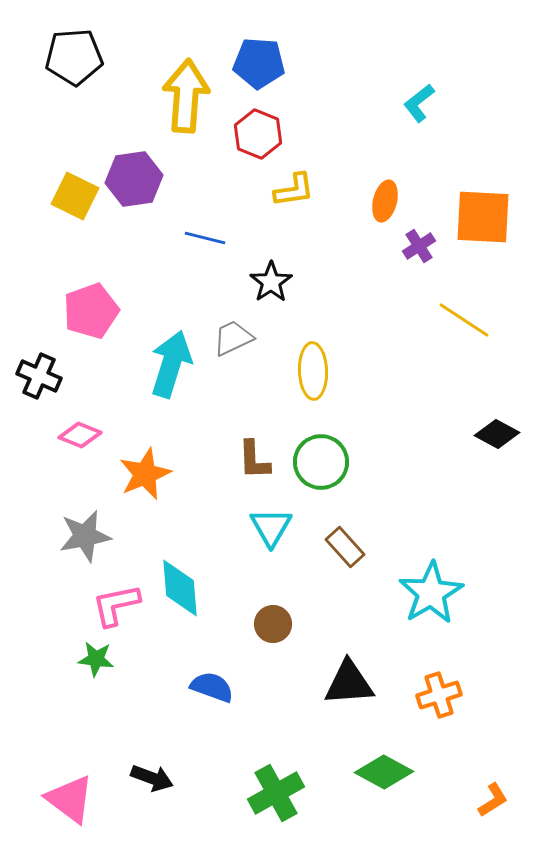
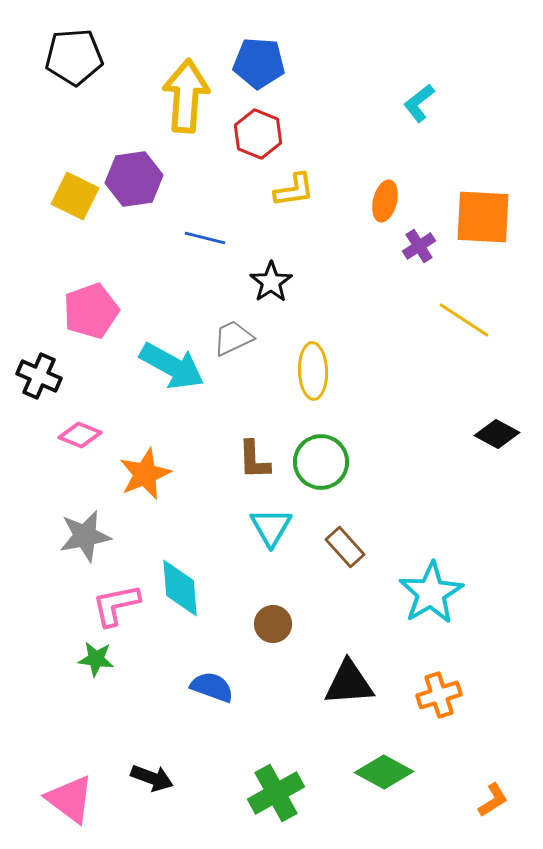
cyan arrow: moved 1 px right, 2 px down; rotated 102 degrees clockwise
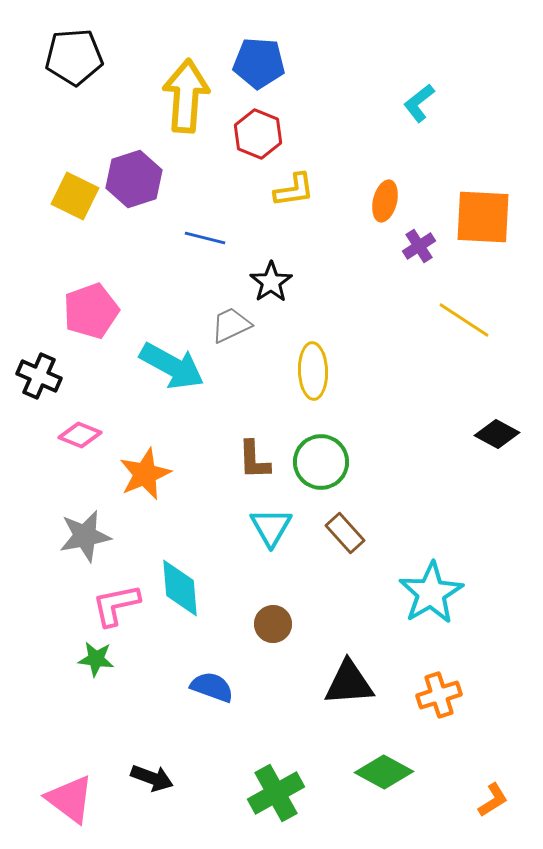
purple hexagon: rotated 10 degrees counterclockwise
gray trapezoid: moved 2 px left, 13 px up
brown rectangle: moved 14 px up
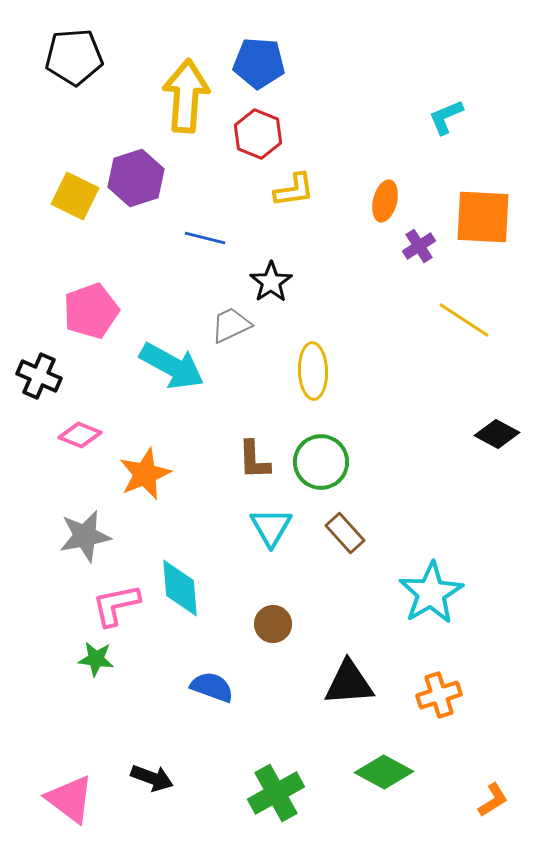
cyan L-shape: moved 27 px right, 14 px down; rotated 15 degrees clockwise
purple hexagon: moved 2 px right, 1 px up
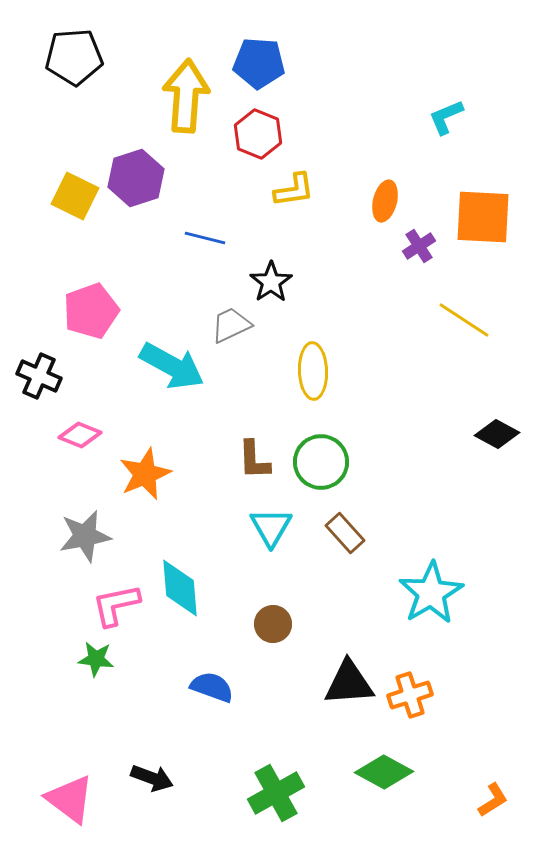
orange cross: moved 29 px left
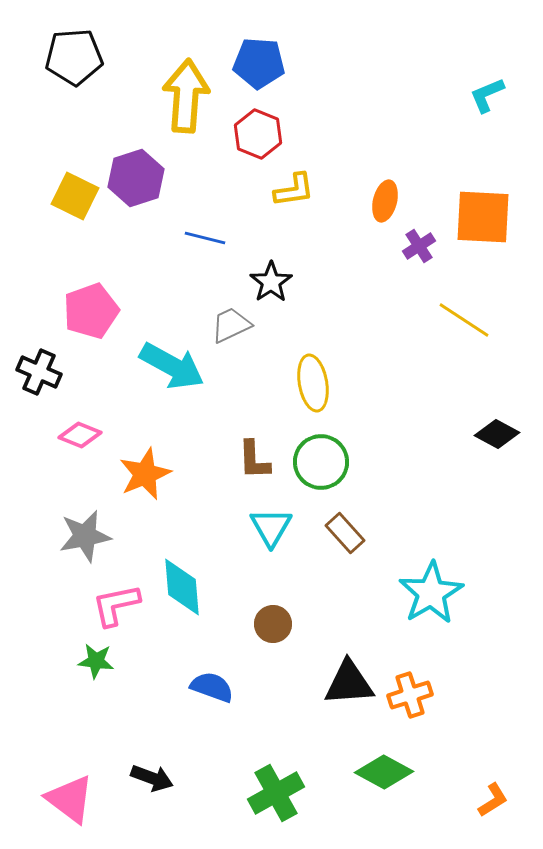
cyan L-shape: moved 41 px right, 22 px up
yellow ellipse: moved 12 px down; rotated 8 degrees counterclockwise
black cross: moved 4 px up
cyan diamond: moved 2 px right, 1 px up
green star: moved 2 px down
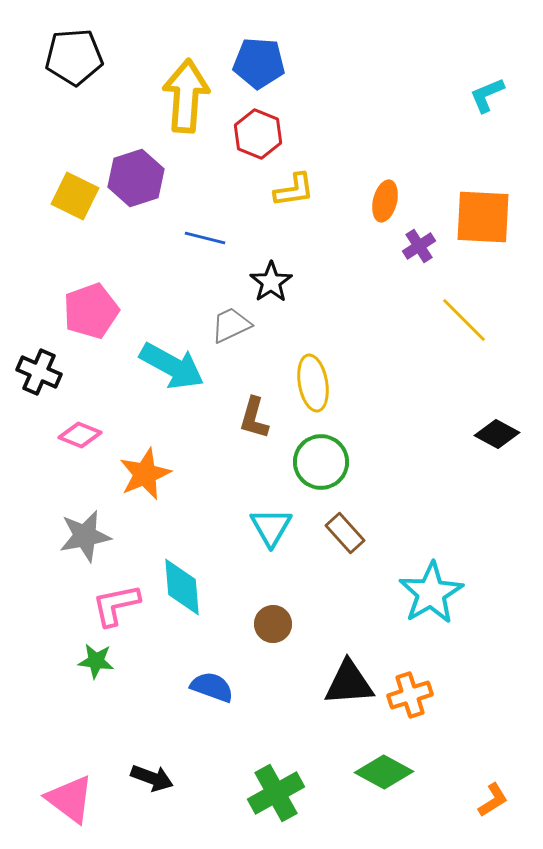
yellow line: rotated 12 degrees clockwise
brown L-shape: moved 42 px up; rotated 18 degrees clockwise
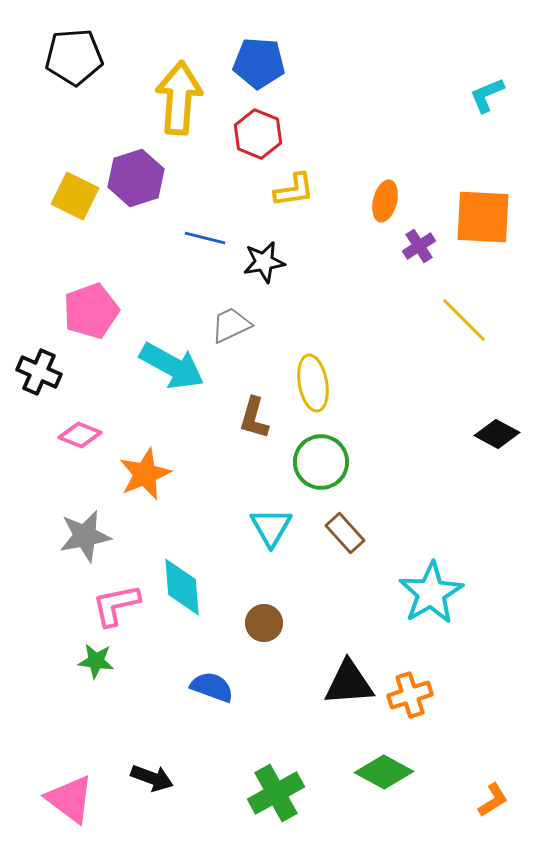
yellow arrow: moved 7 px left, 2 px down
black star: moved 7 px left, 20 px up; rotated 24 degrees clockwise
brown circle: moved 9 px left, 1 px up
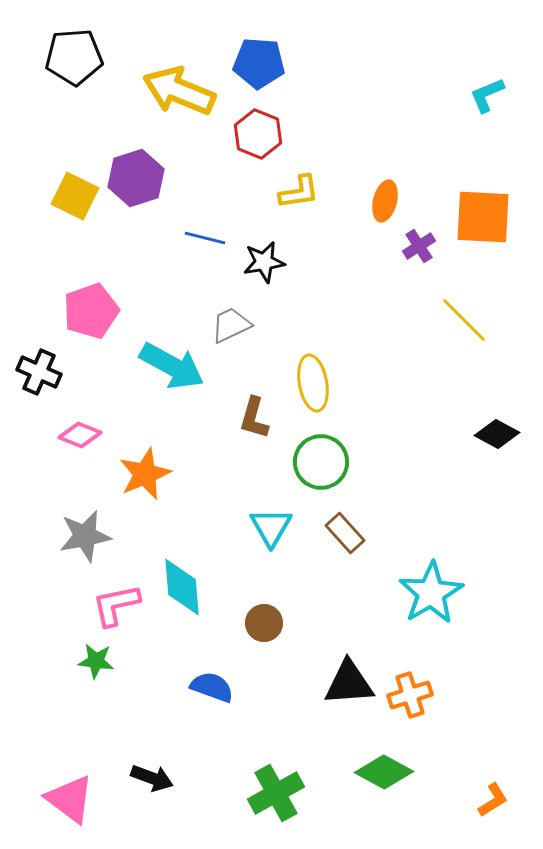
yellow arrow: moved 7 px up; rotated 72 degrees counterclockwise
yellow L-shape: moved 5 px right, 2 px down
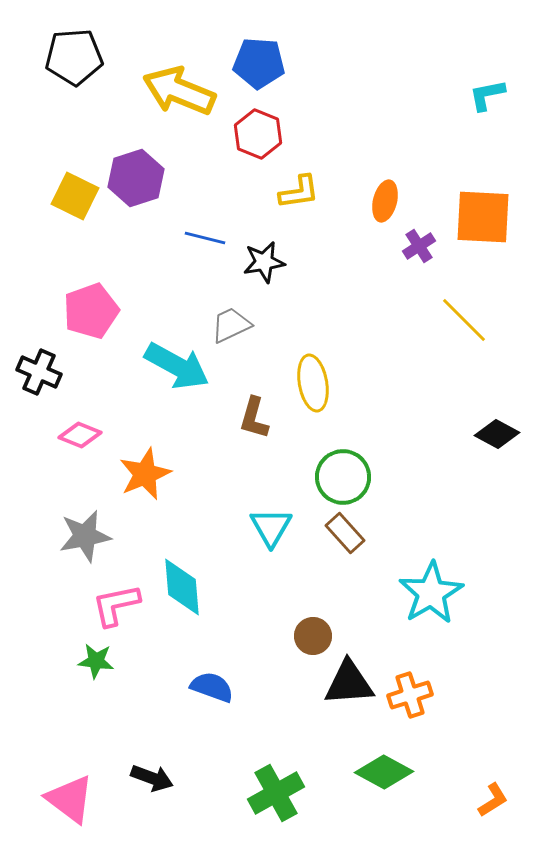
cyan L-shape: rotated 12 degrees clockwise
cyan arrow: moved 5 px right
green circle: moved 22 px right, 15 px down
brown circle: moved 49 px right, 13 px down
